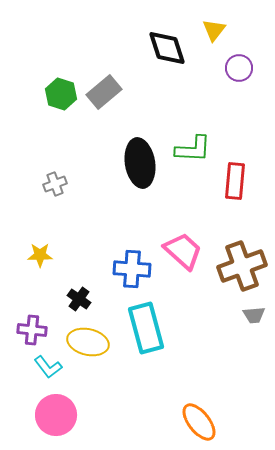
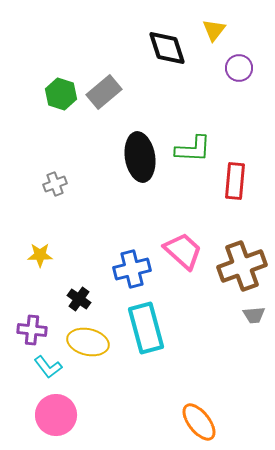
black ellipse: moved 6 px up
blue cross: rotated 18 degrees counterclockwise
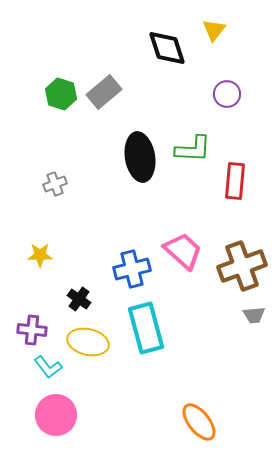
purple circle: moved 12 px left, 26 px down
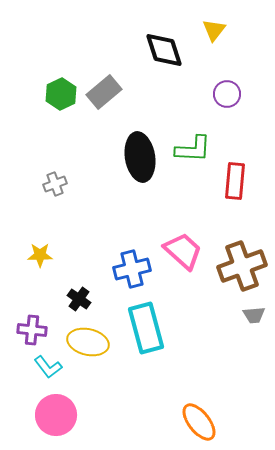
black diamond: moved 3 px left, 2 px down
green hexagon: rotated 16 degrees clockwise
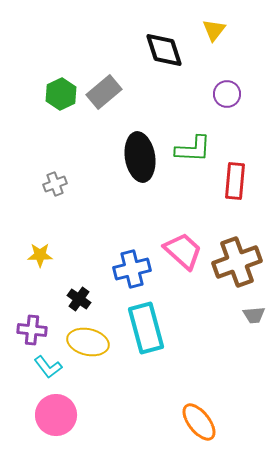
brown cross: moved 5 px left, 4 px up
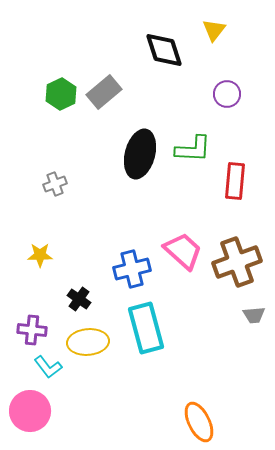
black ellipse: moved 3 px up; rotated 24 degrees clockwise
yellow ellipse: rotated 18 degrees counterclockwise
pink circle: moved 26 px left, 4 px up
orange ellipse: rotated 12 degrees clockwise
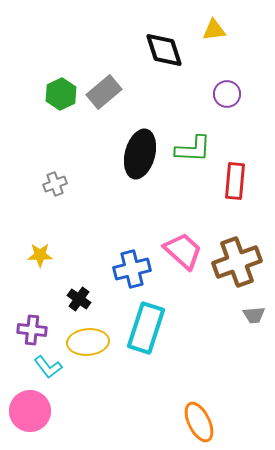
yellow triangle: rotated 45 degrees clockwise
cyan rectangle: rotated 33 degrees clockwise
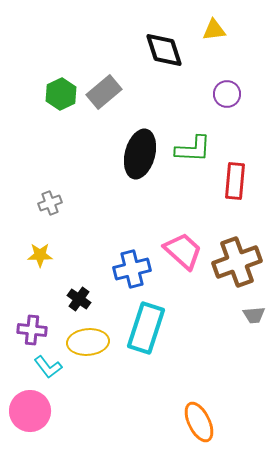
gray cross: moved 5 px left, 19 px down
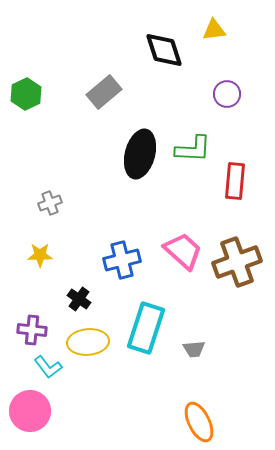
green hexagon: moved 35 px left
blue cross: moved 10 px left, 9 px up
gray trapezoid: moved 60 px left, 34 px down
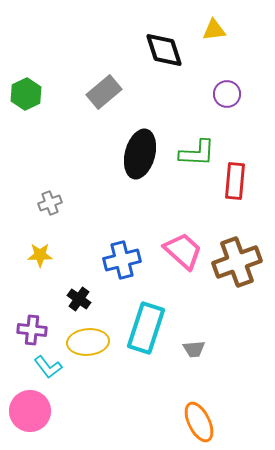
green L-shape: moved 4 px right, 4 px down
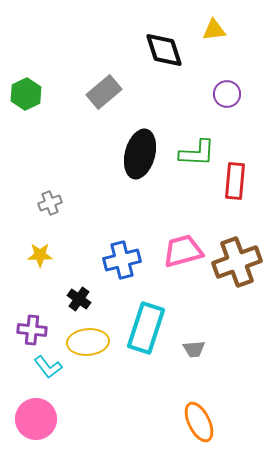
pink trapezoid: rotated 57 degrees counterclockwise
pink circle: moved 6 px right, 8 px down
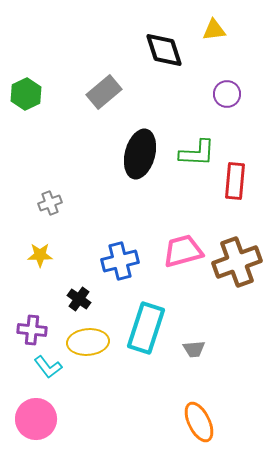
blue cross: moved 2 px left, 1 px down
